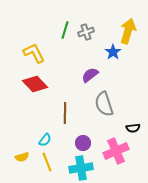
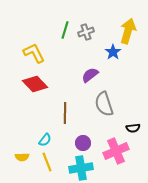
yellow semicircle: rotated 16 degrees clockwise
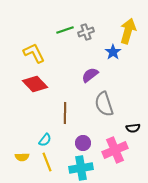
green line: rotated 54 degrees clockwise
pink cross: moved 1 px left, 1 px up
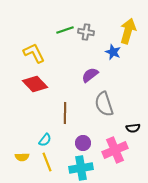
gray cross: rotated 28 degrees clockwise
blue star: rotated 14 degrees counterclockwise
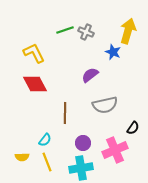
gray cross: rotated 14 degrees clockwise
red diamond: rotated 15 degrees clockwise
gray semicircle: moved 1 px right, 1 px down; rotated 85 degrees counterclockwise
black semicircle: rotated 48 degrees counterclockwise
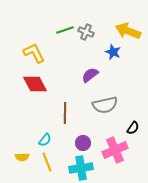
yellow arrow: rotated 85 degrees counterclockwise
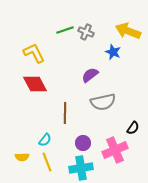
gray semicircle: moved 2 px left, 3 px up
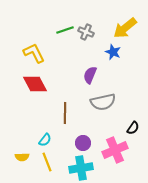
yellow arrow: moved 3 px left, 3 px up; rotated 60 degrees counterclockwise
purple semicircle: rotated 30 degrees counterclockwise
